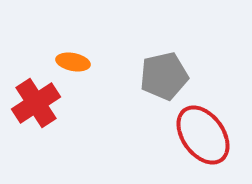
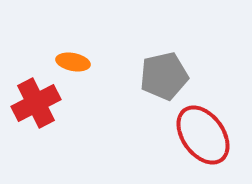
red cross: rotated 6 degrees clockwise
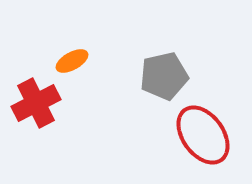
orange ellipse: moved 1 px left, 1 px up; rotated 40 degrees counterclockwise
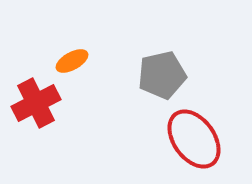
gray pentagon: moved 2 px left, 1 px up
red ellipse: moved 9 px left, 4 px down
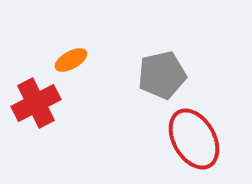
orange ellipse: moved 1 px left, 1 px up
red ellipse: rotated 6 degrees clockwise
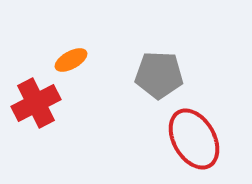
gray pentagon: moved 3 px left; rotated 15 degrees clockwise
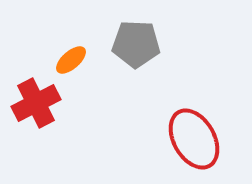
orange ellipse: rotated 12 degrees counterclockwise
gray pentagon: moved 23 px left, 31 px up
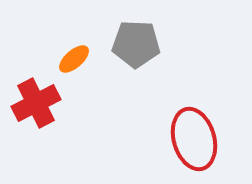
orange ellipse: moved 3 px right, 1 px up
red ellipse: rotated 14 degrees clockwise
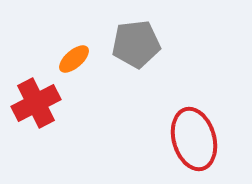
gray pentagon: rotated 9 degrees counterclockwise
